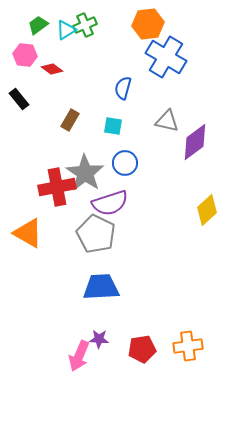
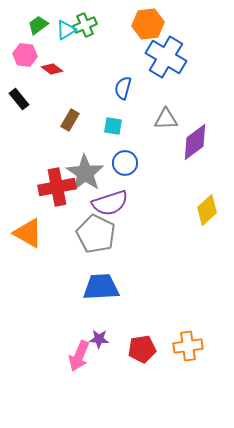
gray triangle: moved 1 px left, 2 px up; rotated 15 degrees counterclockwise
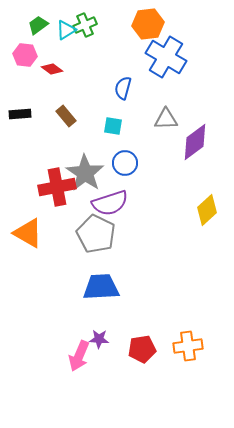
black rectangle: moved 1 px right, 15 px down; rotated 55 degrees counterclockwise
brown rectangle: moved 4 px left, 4 px up; rotated 70 degrees counterclockwise
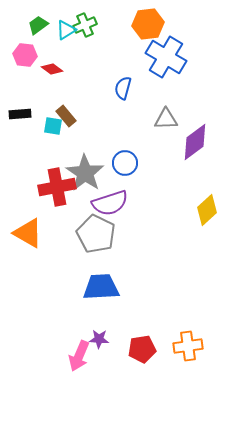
cyan square: moved 60 px left
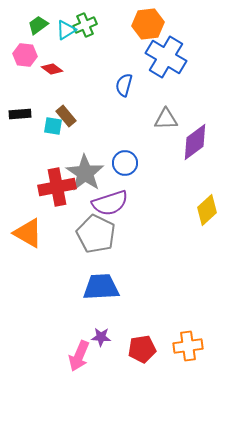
blue semicircle: moved 1 px right, 3 px up
purple star: moved 2 px right, 2 px up
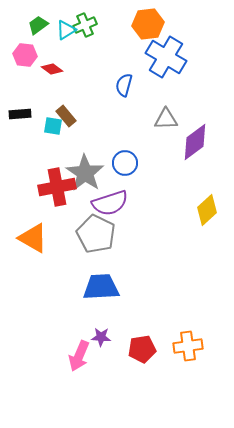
orange triangle: moved 5 px right, 5 px down
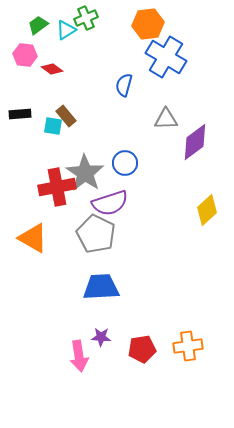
green cross: moved 1 px right, 7 px up
pink arrow: rotated 32 degrees counterclockwise
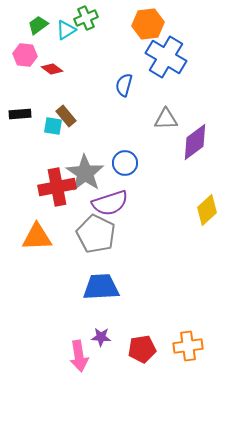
orange triangle: moved 4 px right, 1 px up; rotated 32 degrees counterclockwise
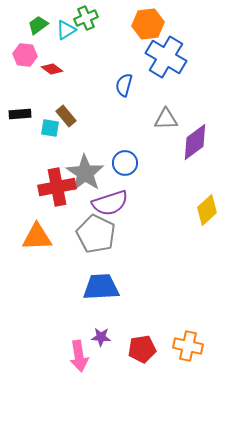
cyan square: moved 3 px left, 2 px down
orange cross: rotated 20 degrees clockwise
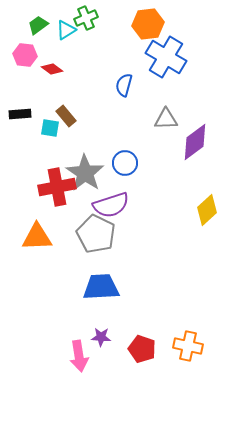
purple semicircle: moved 1 px right, 2 px down
red pentagon: rotated 28 degrees clockwise
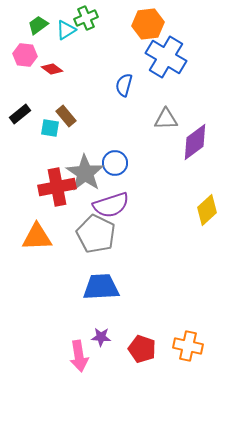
black rectangle: rotated 35 degrees counterclockwise
blue circle: moved 10 px left
